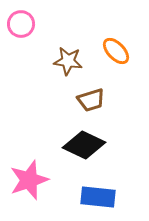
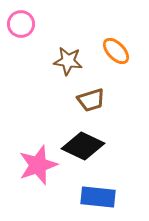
black diamond: moved 1 px left, 1 px down
pink star: moved 9 px right, 15 px up
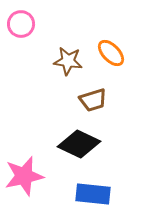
orange ellipse: moved 5 px left, 2 px down
brown trapezoid: moved 2 px right
black diamond: moved 4 px left, 2 px up
pink star: moved 14 px left, 11 px down; rotated 6 degrees clockwise
blue rectangle: moved 5 px left, 3 px up
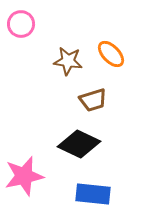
orange ellipse: moved 1 px down
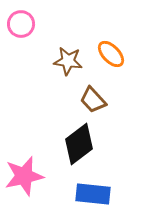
brown trapezoid: rotated 64 degrees clockwise
black diamond: rotated 63 degrees counterclockwise
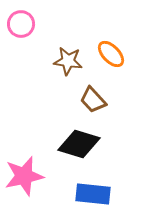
black diamond: rotated 54 degrees clockwise
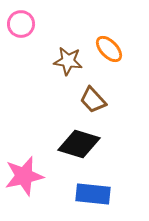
orange ellipse: moved 2 px left, 5 px up
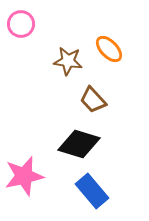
blue rectangle: moved 1 px left, 3 px up; rotated 44 degrees clockwise
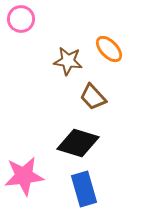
pink circle: moved 5 px up
brown trapezoid: moved 3 px up
black diamond: moved 1 px left, 1 px up
pink star: rotated 6 degrees clockwise
blue rectangle: moved 8 px left, 2 px up; rotated 24 degrees clockwise
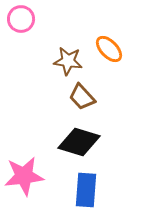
brown trapezoid: moved 11 px left
black diamond: moved 1 px right, 1 px up
blue rectangle: moved 2 px right, 1 px down; rotated 20 degrees clockwise
